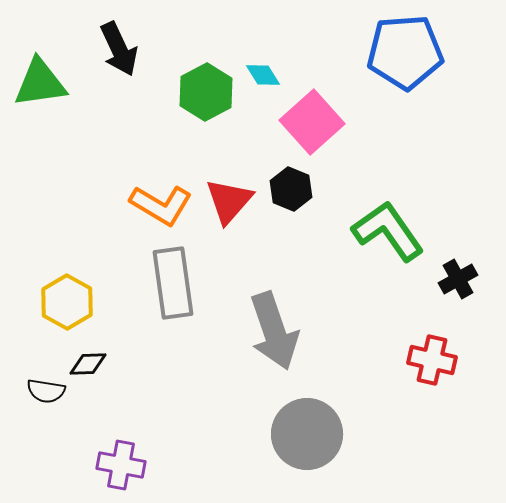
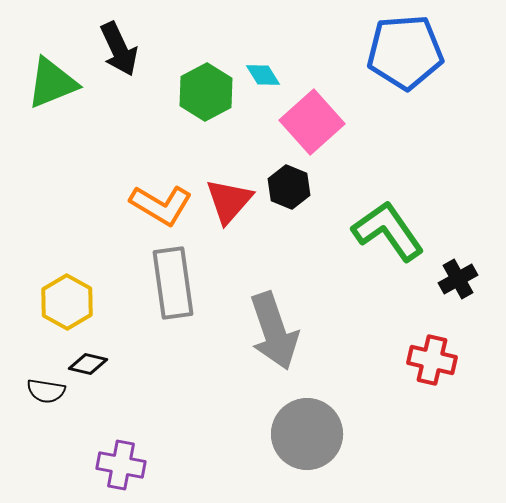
green triangle: moved 12 px right; rotated 14 degrees counterclockwise
black hexagon: moved 2 px left, 2 px up
black diamond: rotated 15 degrees clockwise
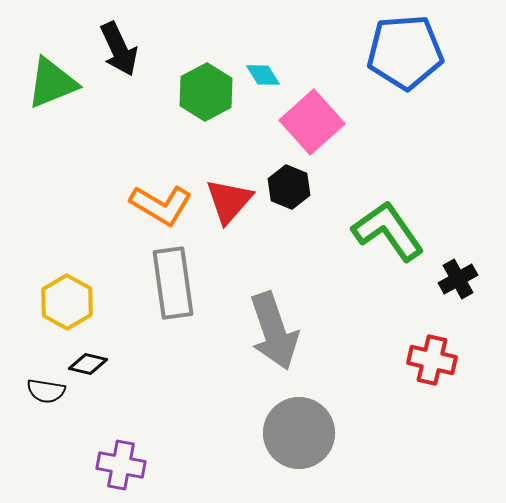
gray circle: moved 8 px left, 1 px up
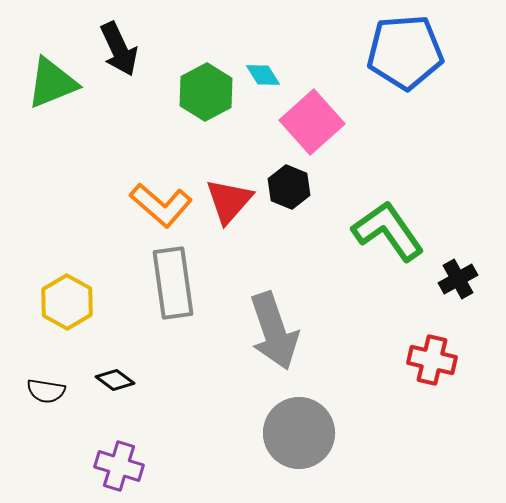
orange L-shape: rotated 10 degrees clockwise
black diamond: moved 27 px right, 16 px down; rotated 24 degrees clockwise
purple cross: moved 2 px left, 1 px down; rotated 6 degrees clockwise
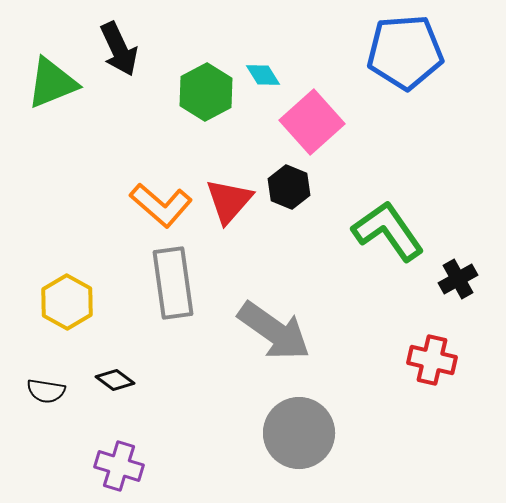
gray arrow: rotated 36 degrees counterclockwise
